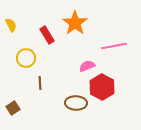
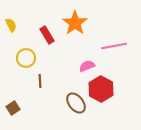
brown line: moved 2 px up
red hexagon: moved 1 px left, 2 px down
brown ellipse: rotated 50 degrees clockwise
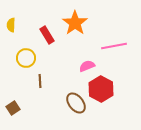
yellow semicircle: rotated 152 degrees counterclockwise
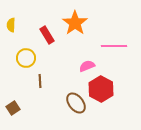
pink line: rotated 10 degrees clockwise
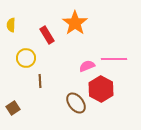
pink line: moved 13 px down
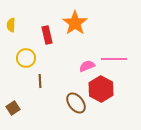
red rectangle: rotated 18 degrees clockwise
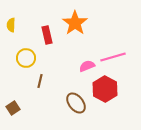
pink line: moved 1 px left, 2 px up; rotated 15 degrees counterclockwise
brown line: rotated 16 degrees clockwise
red hexagon: moved 4 px right
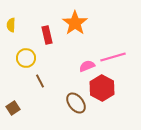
brown line: rotated 40 degrees counterclockwise
red hexagon: moved 3 px left, 1 px up
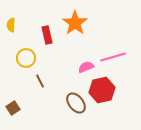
pink semicircle: moved 1 px left, 1 px down
red hexagon: moved 2 px down; rotated 20 degrees clockwise
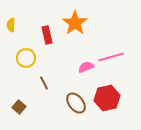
pink line: moved 2 px left
brown line: moved 4 px right, 2 px down
red hexagon: moved 5 px right, 8 px down
brown square: moved 6 px right, 1 px up; rotated 16 degrees counterclockwise
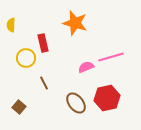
orange star: rotated 20 degrees counterclockwise
red rectangle: moved 4 px left, 8 px down
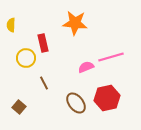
orange star: rotated 10 degrees counterclockwise
